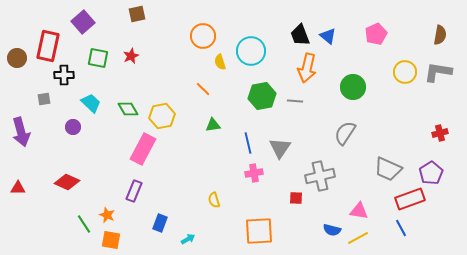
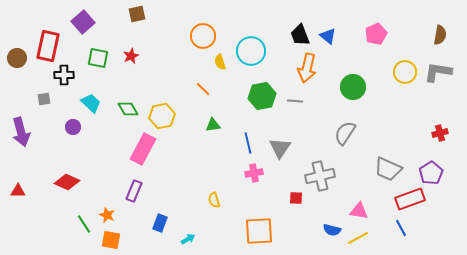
red triangle at (18, 188): moved 3 px down
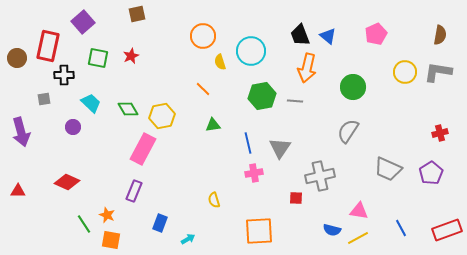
gray semicircle at (345, 133): moved 3 px right, 2 px up
red rectangle at (410, 199): moved 37 px right, 31 px down
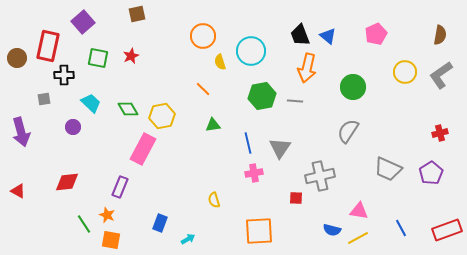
gray L-shape at (438, 72): moved 3 px right, 3 px down; rotated 44 degrees counterclockwise
red diamond at (67, 182): rotated 30 degrees counterclockwise
red triangle at (18, 191): rotated 28 degrees clockwise
purple rectangle at (134, 191): moved 14 px left, 4 px up
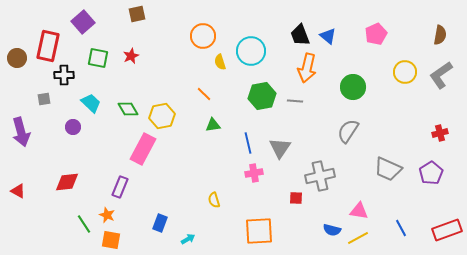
orange line at (203, 89): moved 1 px right, 5 px down
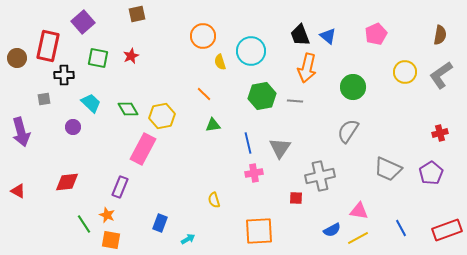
blue semicircle at (332, 230): rotated 42 degrees counterclockwise
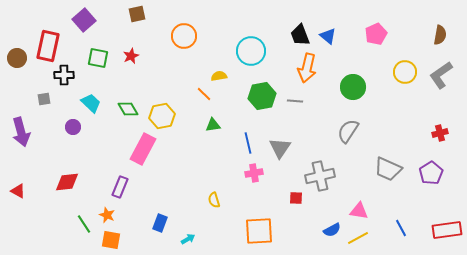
purple square at (83, 22): moved 1 px right, 2 px up
orange circle at (203, 36): moved 19 px left
yellow semicircle at (220, 62): moved 1 px left, 14 px down; rotated 98 degrees clockwise
red rectangle at (447, 230): rotated 12 degrees clockwise
